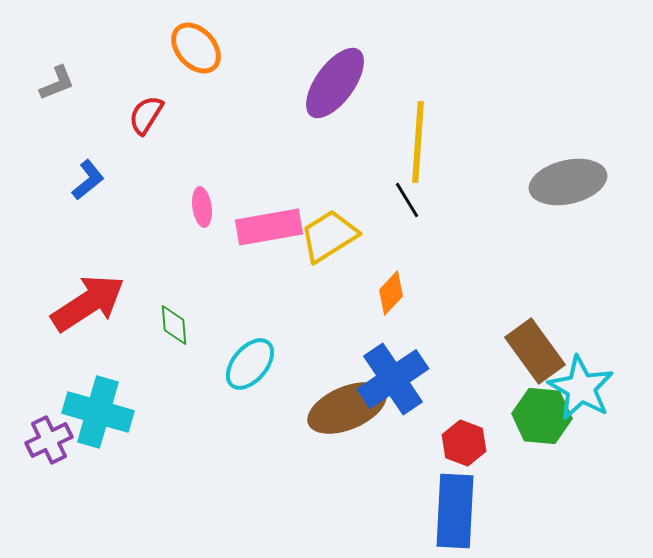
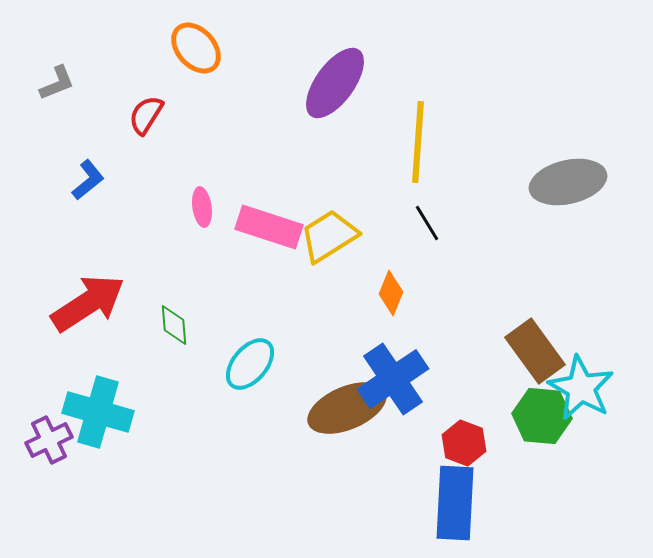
black line: moved 20 px right, 23 px down
pink rectangle: rotated 28 degrees clockwise
orange diamond: rotated 21 degrees counterclockwise
blue rectangle: moved 8 px up
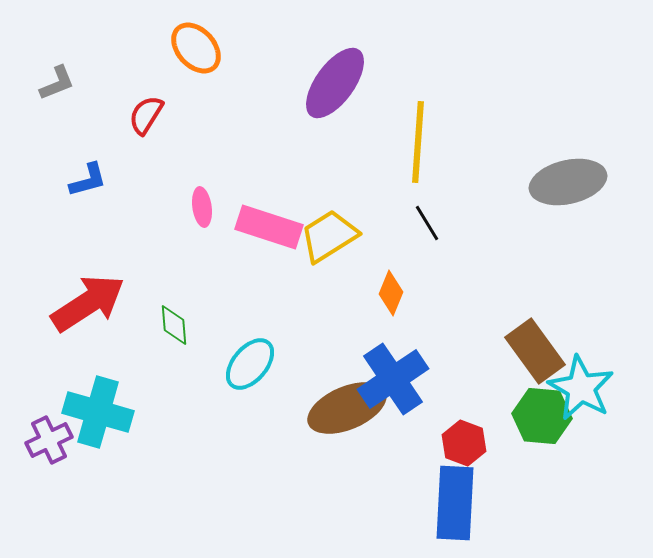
blue L-shape: rotated 24 degrees clockwise
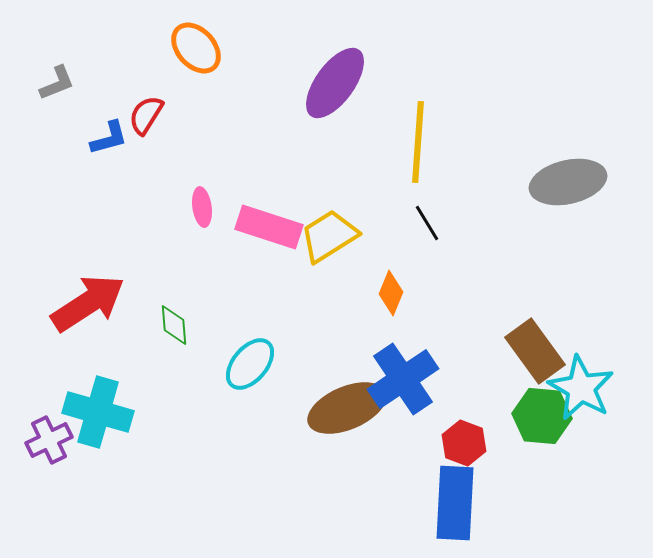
blue L-shape: moved 21 px right, 42 px up
blue cross: moved 10 px right
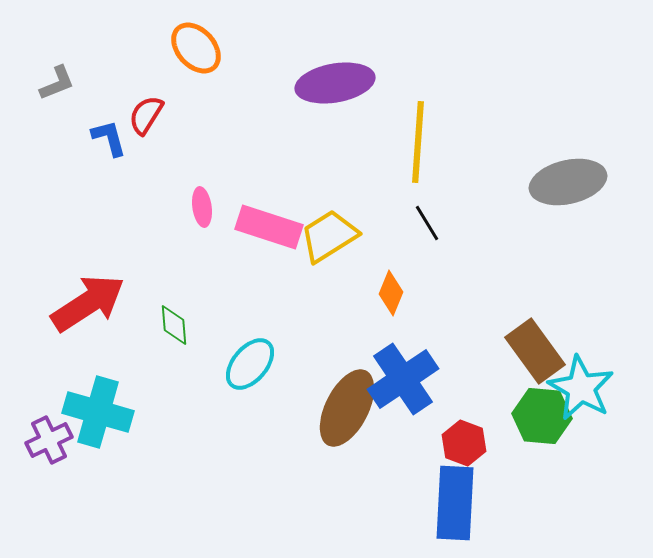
purple ellipse: rotated 44 degrees clockwise
blue L-shape: rotated 90 degrees counterclockwise
brown ellipse: rotated 40 degrees counterclockwise
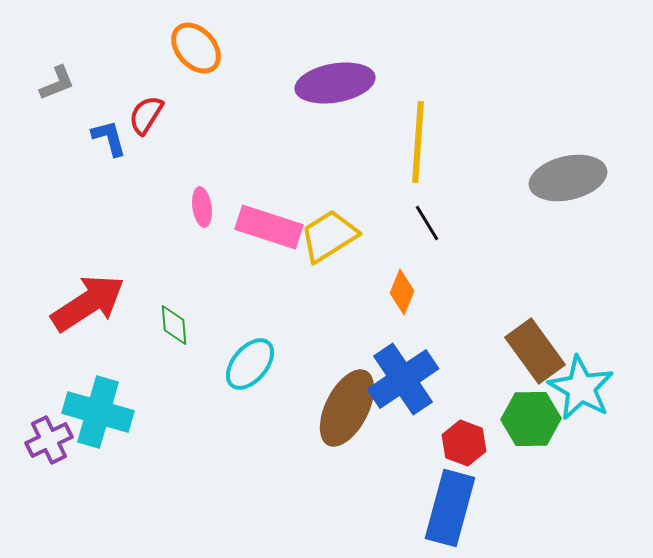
gray ellipse: moved 4 px up
orange diamond: moved 11 px right, 1 px up
green hexagon: moved 11 px left, 3 px down; rotated 6 degrees counterclockwise
blue rectangle: moved 5 px left, 5 px down; rotated 12 degrees clockwise
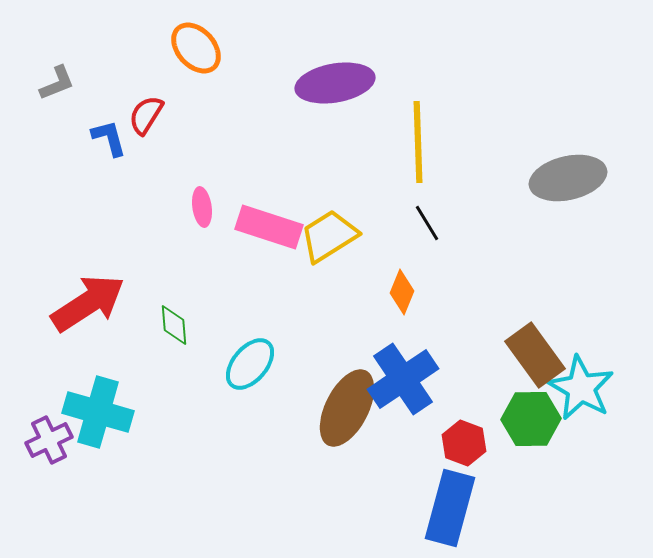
yellow line: rotated 6 degrees counterclockwise
brown rectangle: moved 4 px down
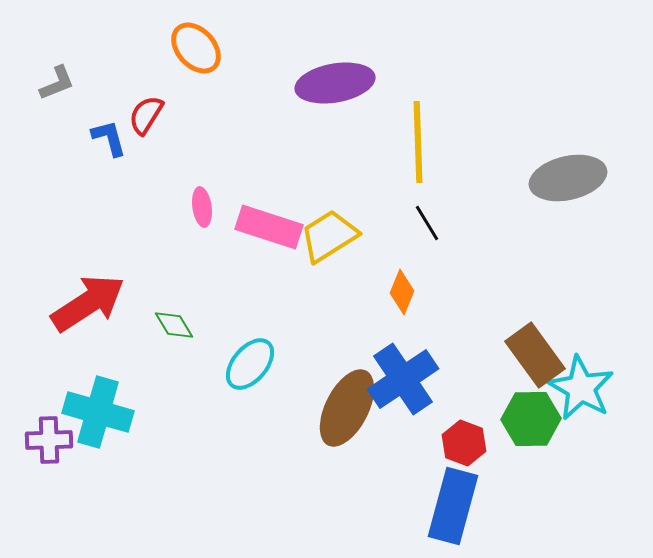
green diamond: rotated 27 degrees counterclockwise
purple cross: rotated 24 degrees clockwise
blue rectangle: moved 3 px right, 2 px up
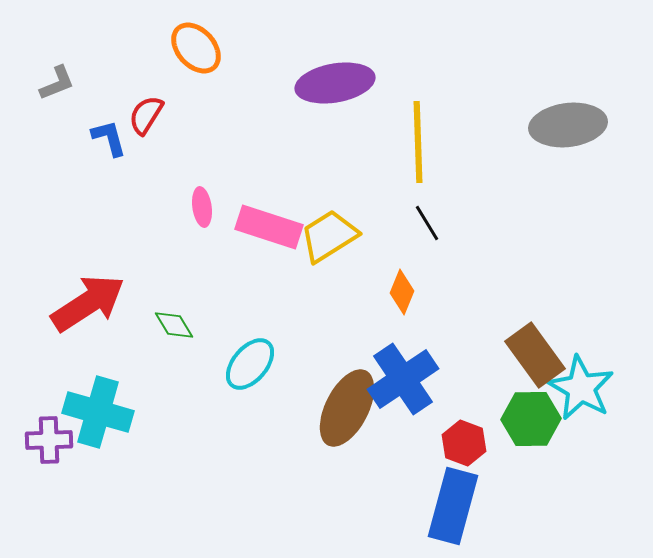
gray ellipse: moved 53 px up; rotated 6 degrees clockwise
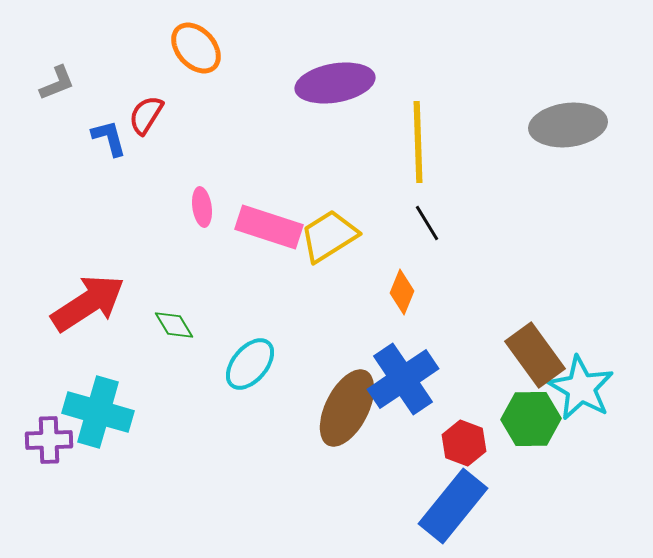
blue rectangle: rotated 24 degrees clockwise
